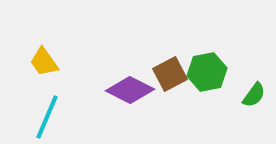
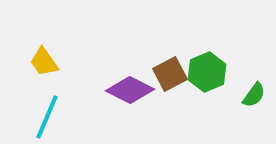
green hexagon: rotated 12 degrees counterclockwise
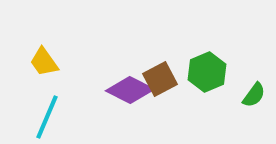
brown square: moved 10 px left, 5 px down
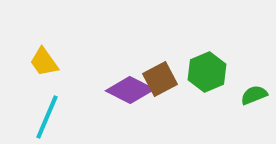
green semicircle: rotated 148 degrees counterclockwise
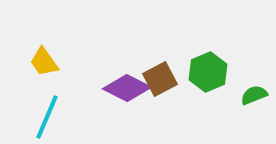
green hexagon: moved 1 px right
purple diamond: moved 3 px left, 2 px up
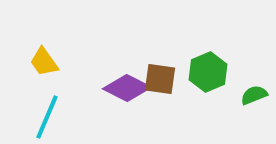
brown square: rotated 36 degrees clockwise
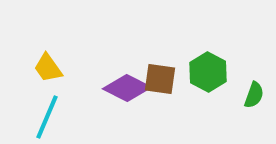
yellow trapezoid: moved 4 px right, 6 px down
green hexagon: rotated 9 degrees counterclockwise
green semicircle: rotated 132 degrees clockwise
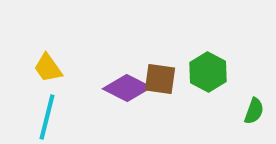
green semicircle: moved 16 px down
cyan line: rotated 9 degrees counterclockwise
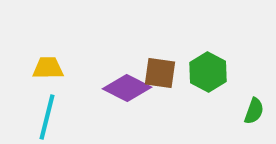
yellow trapezoid: rotated 124 degrees clockwise
brown square: moved 6 px up
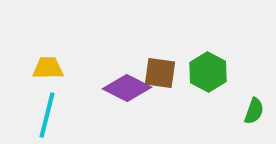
cyan line: moved 2 px up
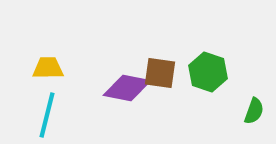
green hexagon: rotated 9 degrees counterclockwise
purple diamond: rotated 15 degrees counterclockwise
